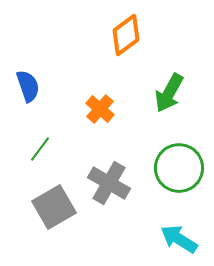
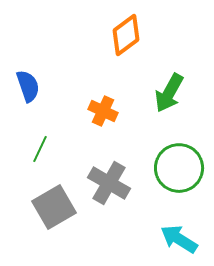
orange cross: moved 3 px right, 2 px down; rotated 16 degrees counterclockwise
green line: rotated 12 degrees counterclockwise
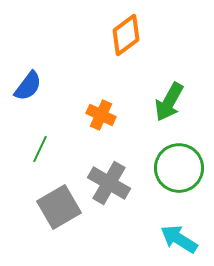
blue semicircle: rotated 56 degrees clockwise
green arrow: moved 9 px down
orange cross: moved 2 px left, 4 px down
gray square: moved 5 px right
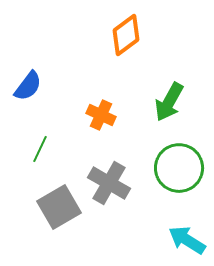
cyan arrow: moved 8 px right, 1 px down
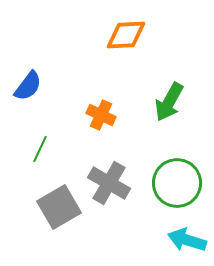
orange diamond: rotated 33 degrees clockwise
green circle: moved 2 px left, 15 px down
cyan arrow: rotated 15 degrees counterclockwise
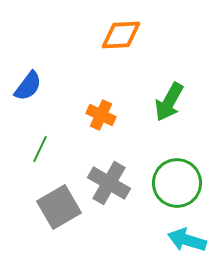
orange diamond: moved 5 px left
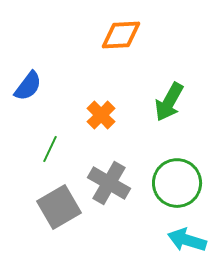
orange cross: rotated 20 degrees clockwise
green line: moved 10 px right
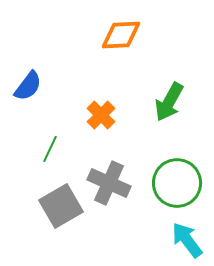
gray cross: rotated 6 degrees counterclockwise
gray square: moved 2 px right, 1 px up
cyan arrow: rotated 36 degrees clockwise
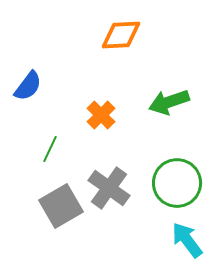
green arrow: rotated 42 degrees clockwise
gray cross: moved 5 px down; rotated 12 degrees clockwise
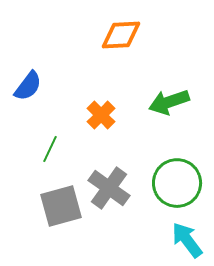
gray square: rotated 15 degrees clockwise
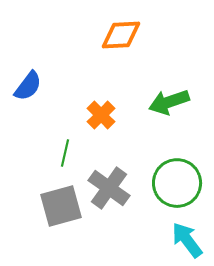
green line: moved 15 px right, 4 px down; rotated 12 degrees counterclockwise
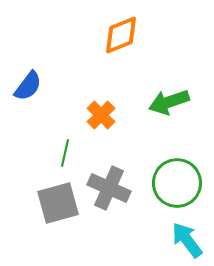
orange diamond: rotated 18 degrees counterclockwise
gray cross: rotated 12 degrees counterclockwise
gray square: moved 3 px left, 3 px up
